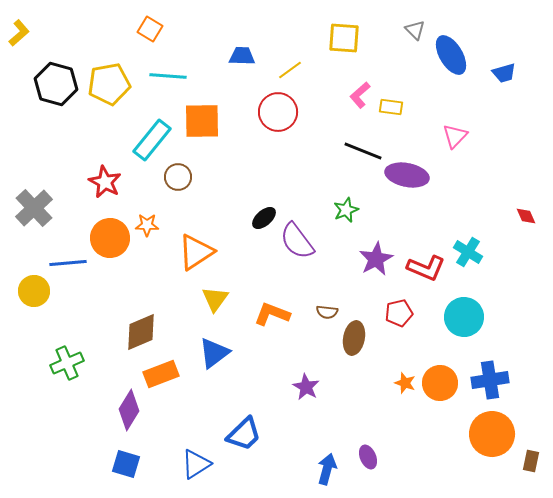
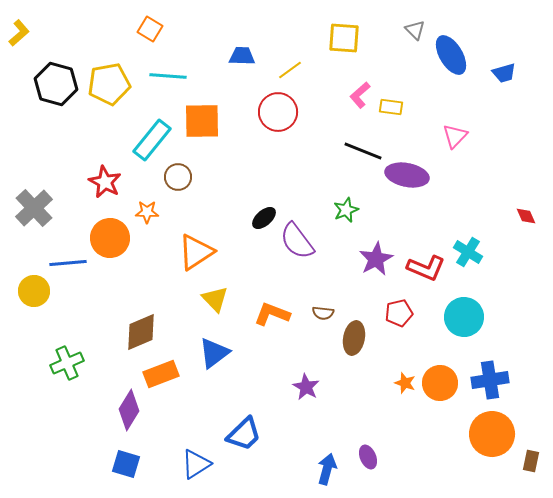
orange star at (147, 225): moved 13 px up
yellow triangle at (215, 299): rotated 20 degrees counterclockwise
brown semicircle at (327, 312): moved 4 px left, 1 px down
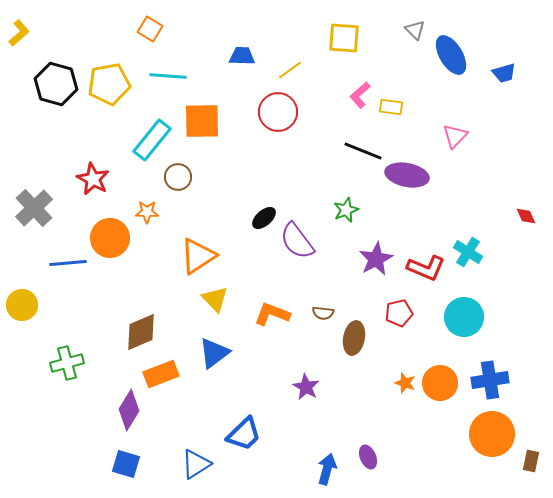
red star at (105, 182): moved 12 px left, 3 px up
orange triangle at (196, 252): moved 2 px right, 4 px down
yellow circle at (34, 291): moved 12 px left, 14 px down
green cross at (67, 363): rotated 8 degrees clockwise
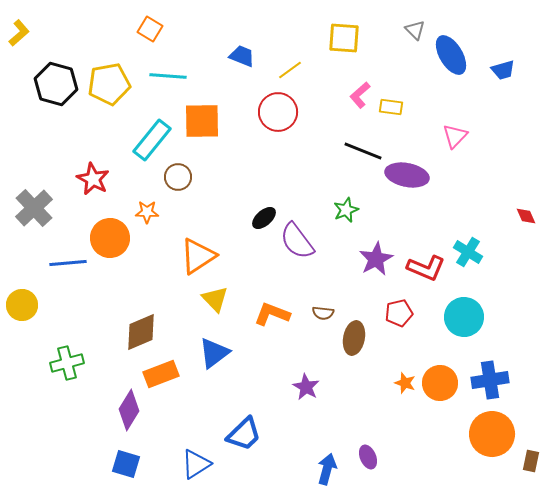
blue trapezoid at (242, 56): rotated 20 degrees clockwise
blue trapezoid at (504, 73): moved 1 px left, 3 px up
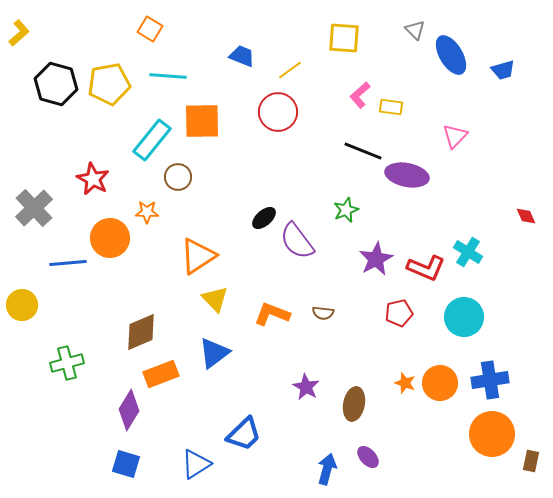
brown ellipse at (354, 338): moved 66 px down
purple ellipse at (368, 457): rotated 20 degrees counterclockwise
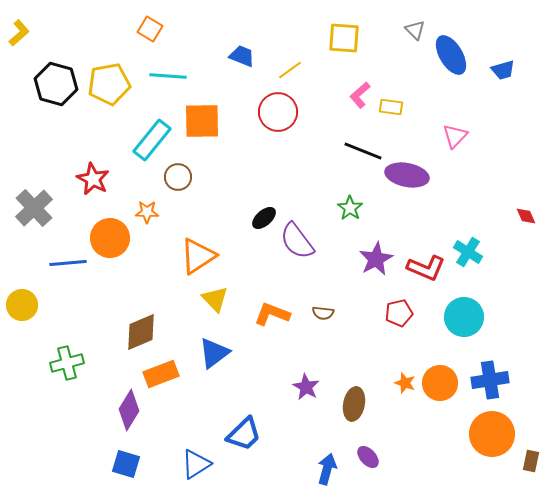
green star at (346, 210): moved 4 px right, 2 px up; rotated 15 degrees counterclockwise
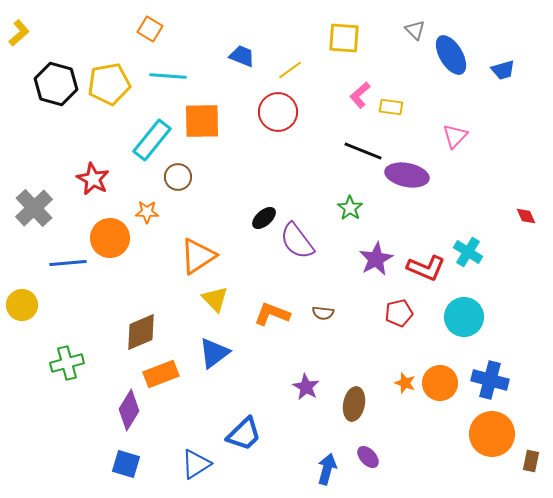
blue cross at (490, 380): rotated 24 degrees clockwise
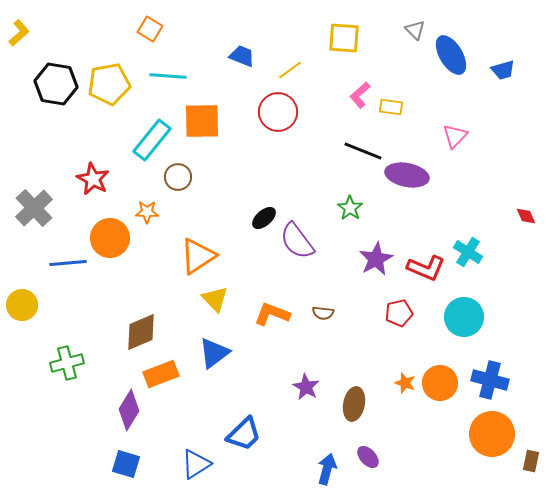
black hexagon at (56, 84): rotated 6 degrees counterclockwise
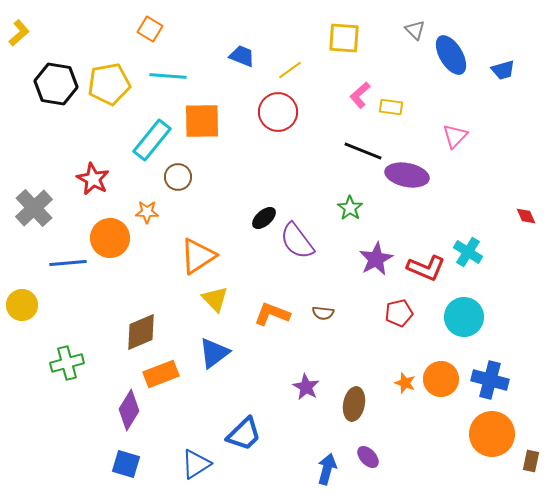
orange circle at (440, 383): moved 1 px right, 4 px up
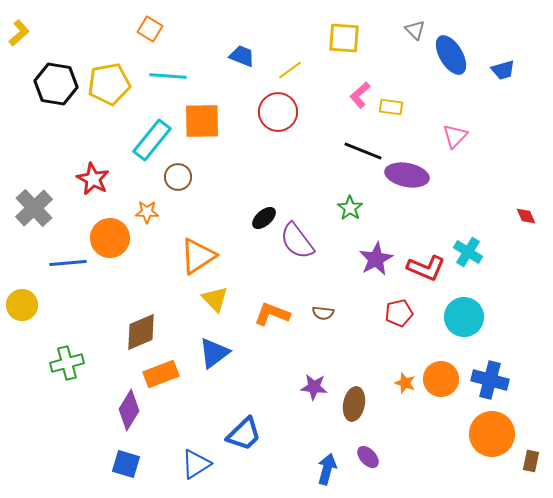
purple star at (306, 387): moved 8 px right; rotated 24 degrees counterclockwise
